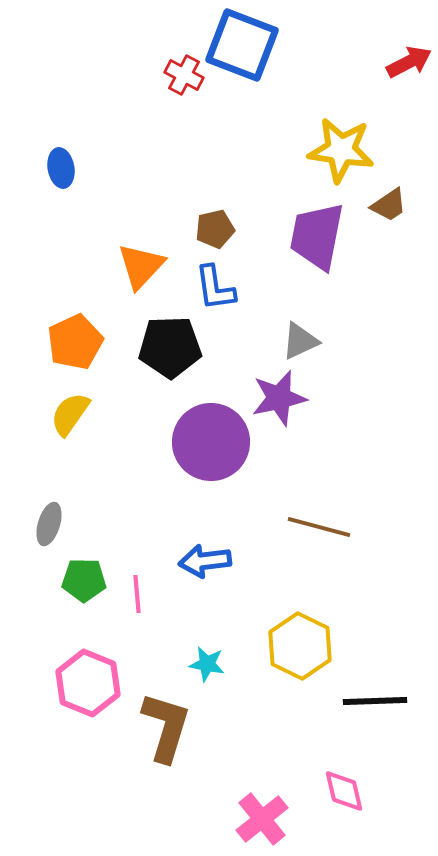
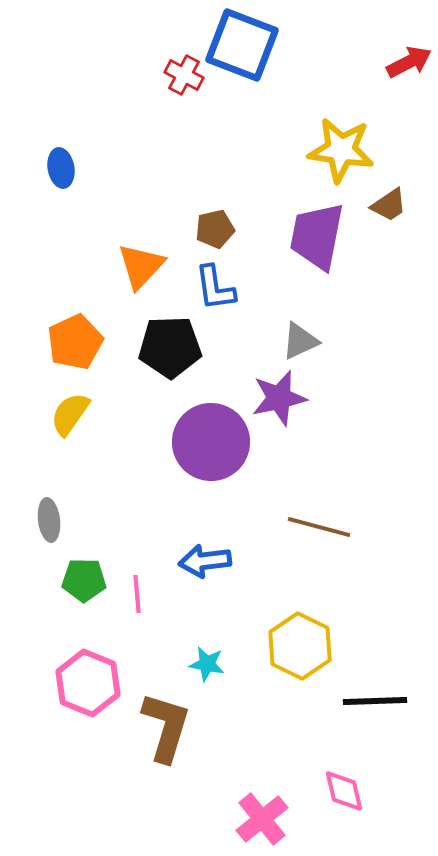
gray ellipse: moved 4 px up; rotated 24 degrees counterclockwise
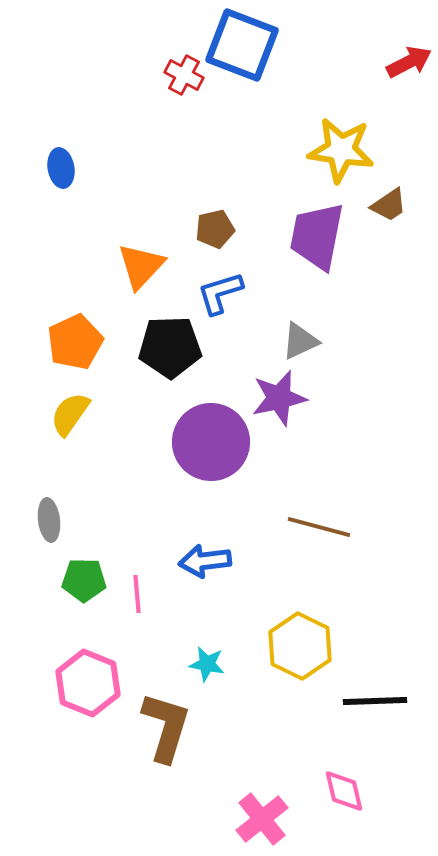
blue L-shape: moved 5 px right, 5 px down; rotated 81 degrees clockwise
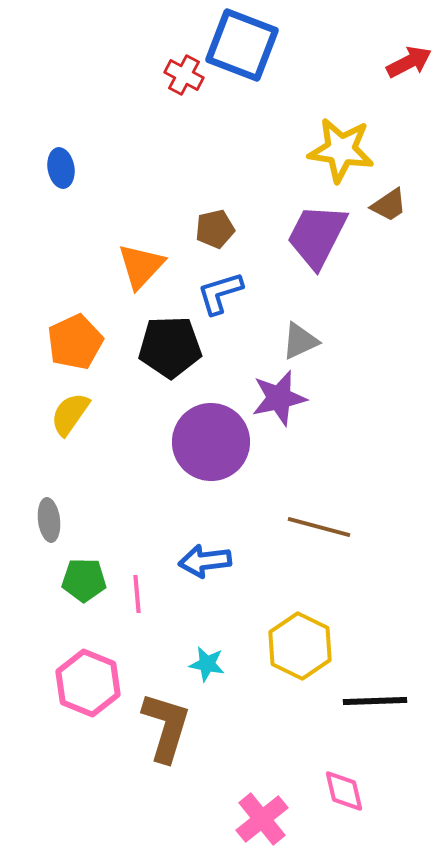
purple trapezoid: rotated 16 degrees clockwise
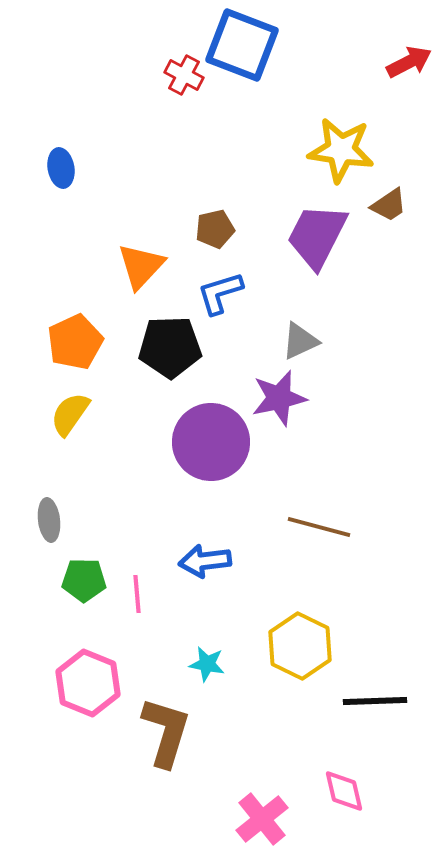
brown L-shape: moved 5 px down
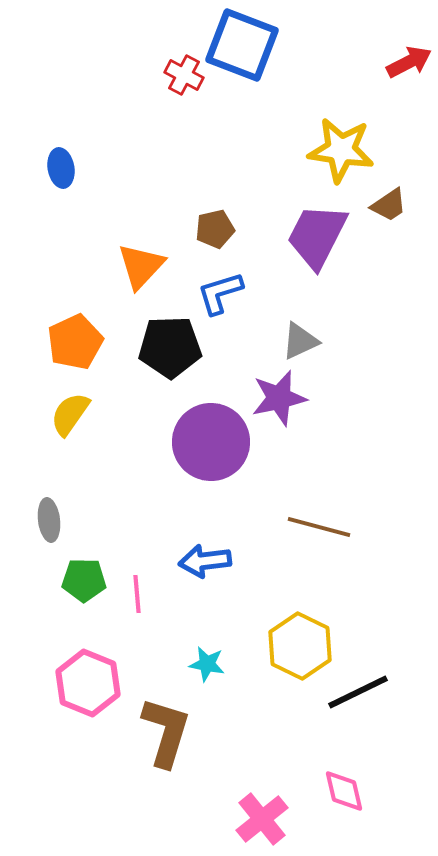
black line: moved 17 px left, 9 px up; rotated 24 degrees counterclockwise
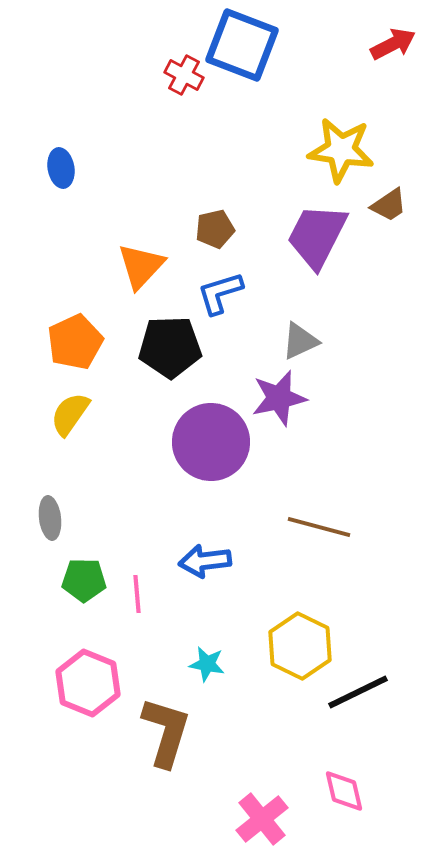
red arrow: moved 16 px left, 18 px up
gray ellipse: moved 1 px right, 2 px up
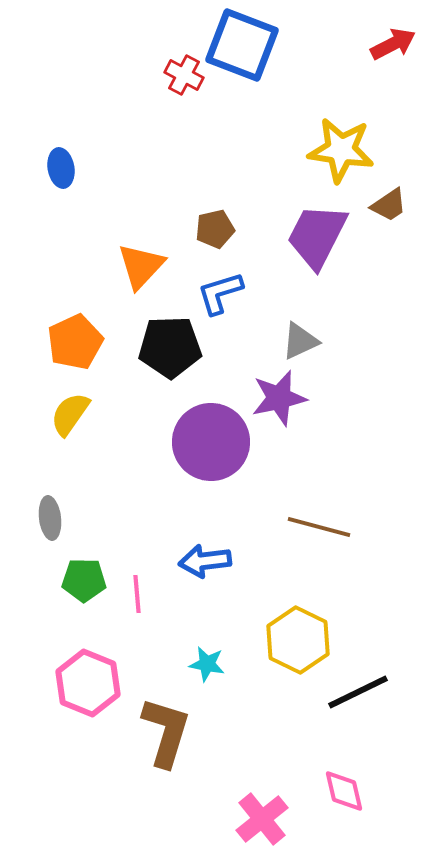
yellow hexagon: moved 2 px left, 6 px up
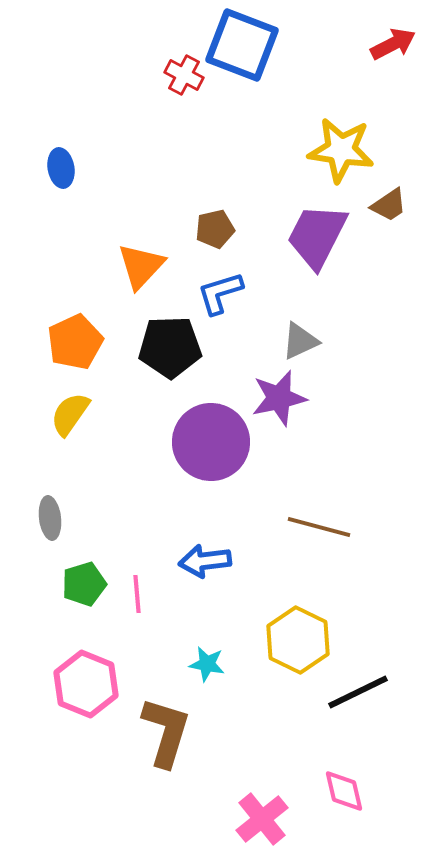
green pentagon: moved 4 px down; rotated 18 degrees counterclockwise
pink hexagon: moved 2 px left, 1 px down
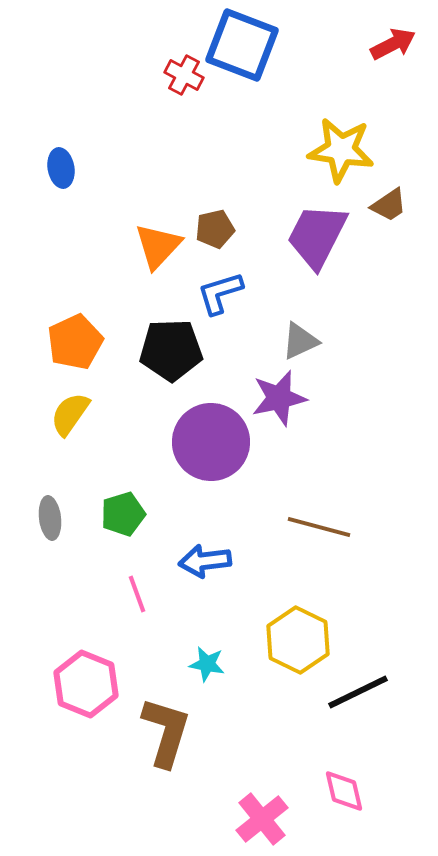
orange triangle: moved 17 px right, 20 px up
black pentagon: moved 1 px right, 3 px down
green pentagon: moved 39 px right, 70 px up
pink line: rotated 15 degrees counterclockwise
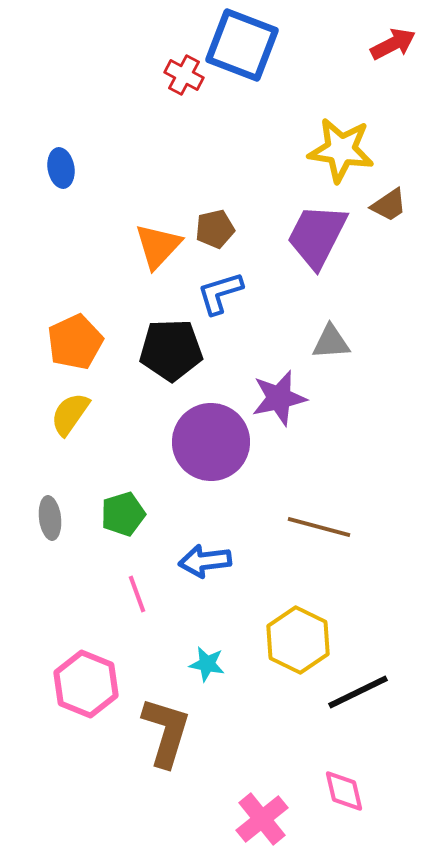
gray triangle: moved 31 px right, 1 px down; rotated 21 degrees clockwise
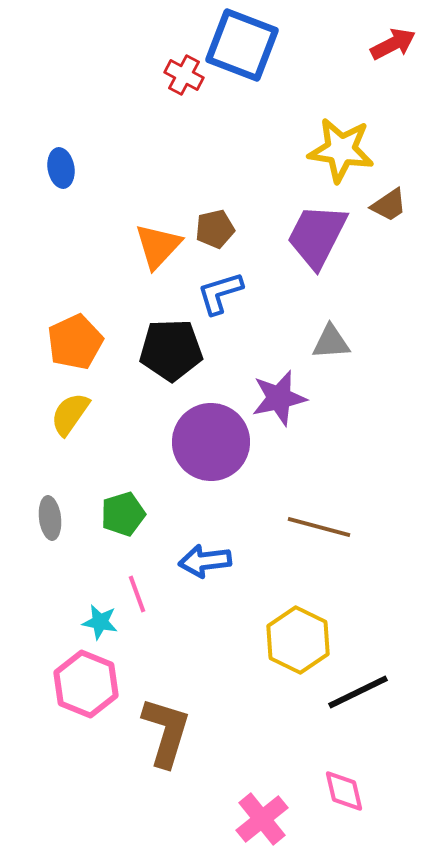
cyan star: moved 107 px left, 42 px up
